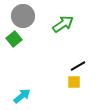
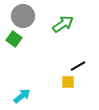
green square: rotated 14 degrees counterclockwise
yellow square: moved 6 px left
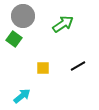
yellow square: moved 25 px left, 14 px up
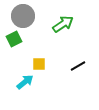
green square: rotated 28 degrees clockwise
yellow square: moved 4 px left, 4 px up
cyan arrow: moved 3 px right, 14 px up
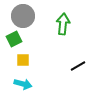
green arrow: rotated 50 degrees counterclockwise
yellow square: moved 16 px left, 4 px up
cyan arrow: moved 2 px left, 2 px down; rotated 54 degrees clockwise
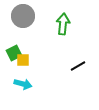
green square: moved 14 px down
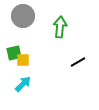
green arrow: moved 3 px left, 3 px down
green square: rotated 14 degrees clockwise
black line: moved 4 px up
cyan arrow: rotated 60 degrees counterclockwise
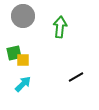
black line: moved 2 px left, 15 px down
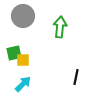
black line: rotated 49 degrees counterclockwise
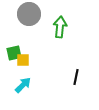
gray circle: moved 6 px right, 2 px up
cyan arrow: moved 1 px down
